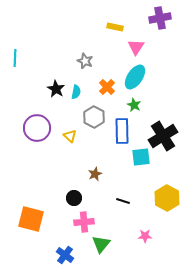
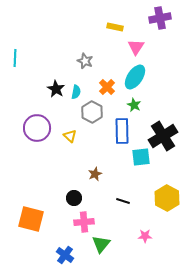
gray hexagon: moved 2 px left, 5 px up
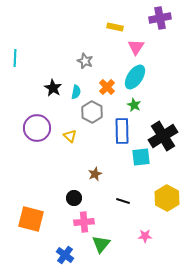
black star: moved 3 px left, 1 px up
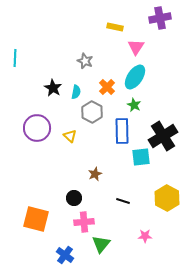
orange square: moved 5 px right
